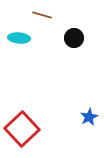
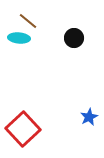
brown line: moved 14 px left, 6 px down; rotated 24 degrees clockwise
red square: moved 1 px right
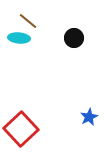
red square: moved 2 px left
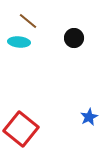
cyan ellipse: moved 4 px down
red square: rotated 8 degrees counterclockwise
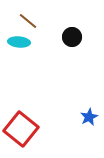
black circle: moved 2 px left, 1 px up
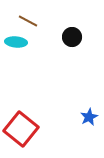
brown line: rotated 12 degrees counterclockwise
cyan ellipse: moved 3 px left
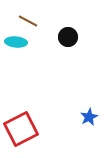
black circle: moved 4 px left
red square: rotated 24 degrees clockwise
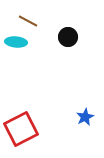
blue star: moved 4 px left
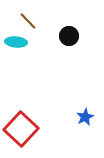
brown line: rotated 18 degrees clockwise
black circle: moved 1 px right, 1 px up
red square: rotated 20 degrees counterclockwise
